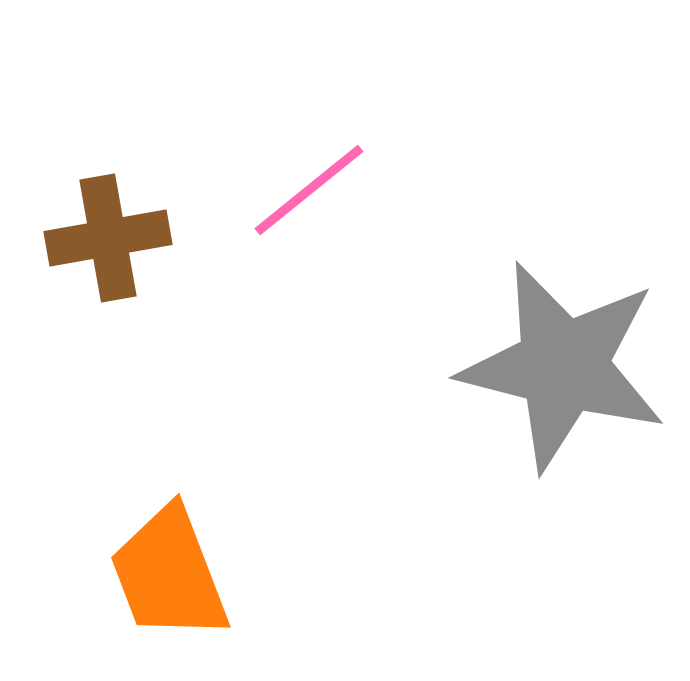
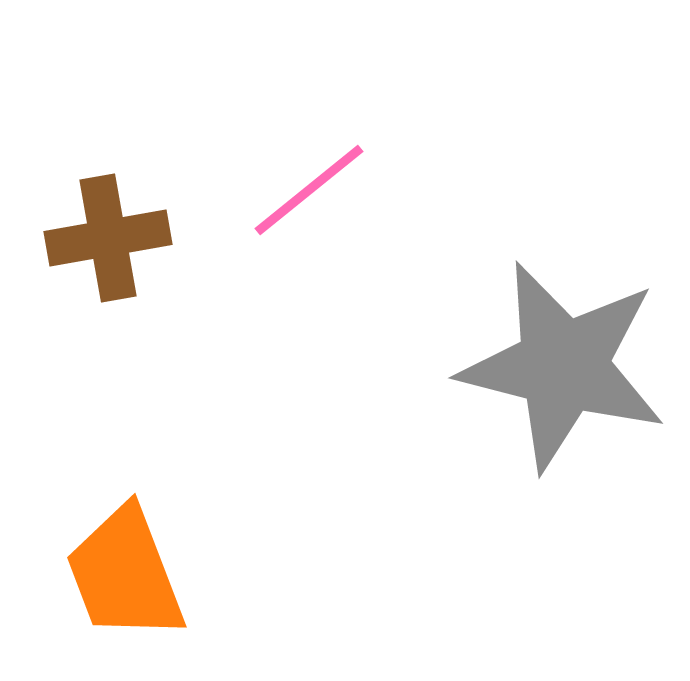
orange trapezoid: moved 44 px left
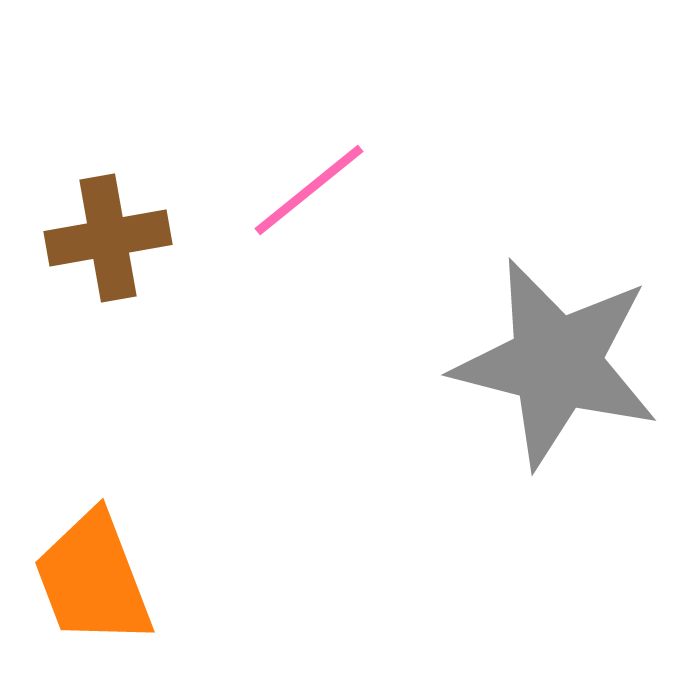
gray star: moved 7 px left, 3 px up
orange trapezoid: moved 32 px left, 5 px down
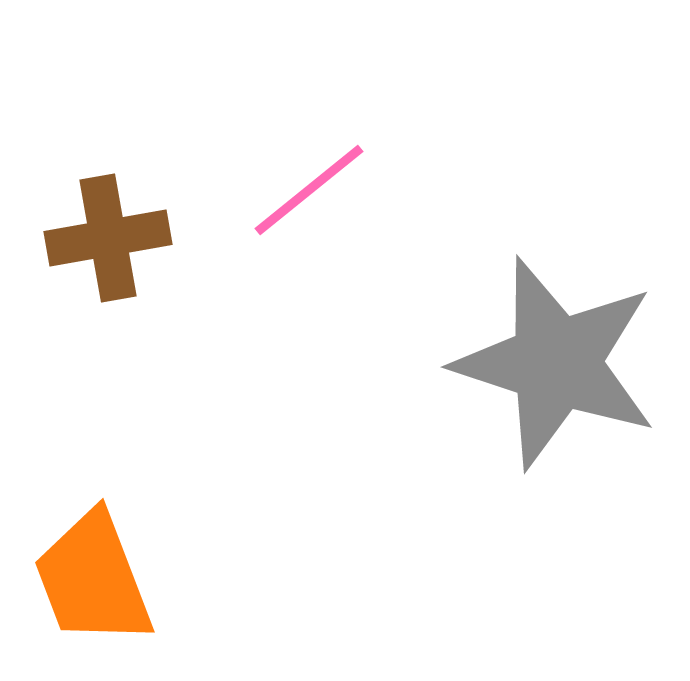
gray star: rotated 4 degrees clockwise
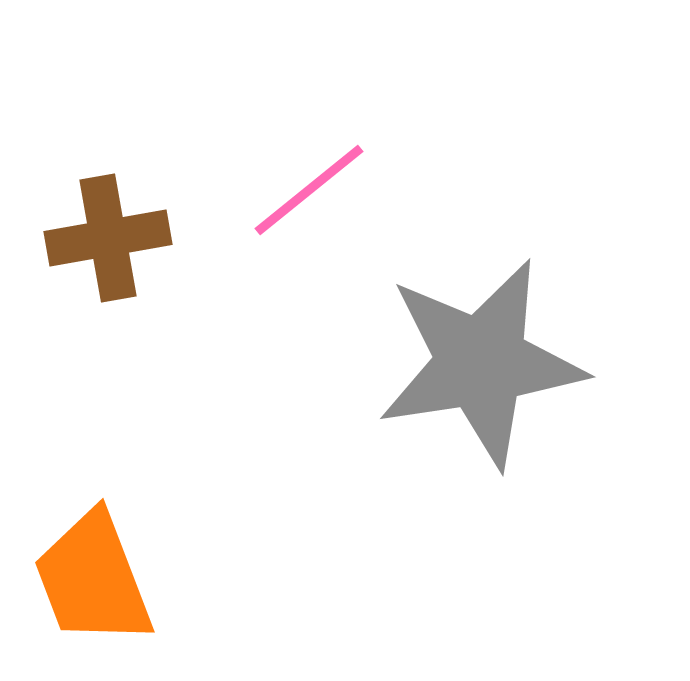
gray star: moved 75 px left; rotated 27 degrees counterclockwise
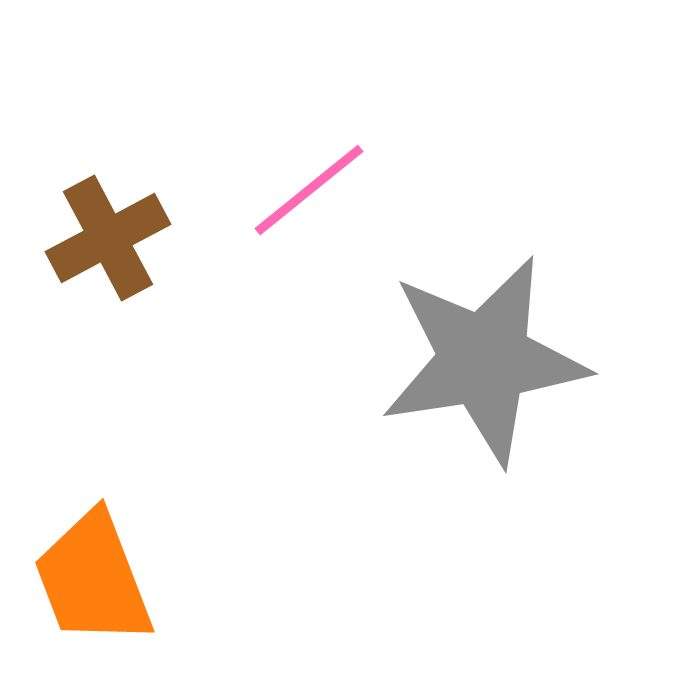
brown cross: rotated 18 degrees counterclockwise
gray star: moved 3 px right, 3 px up
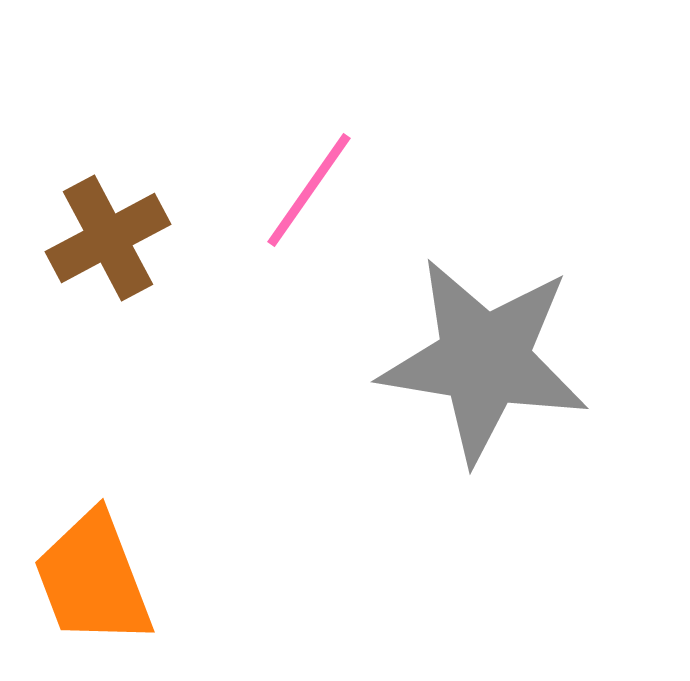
pink line: rotated 16 degrees counterclockwise
gray star: rotated 18 degrees clockwise
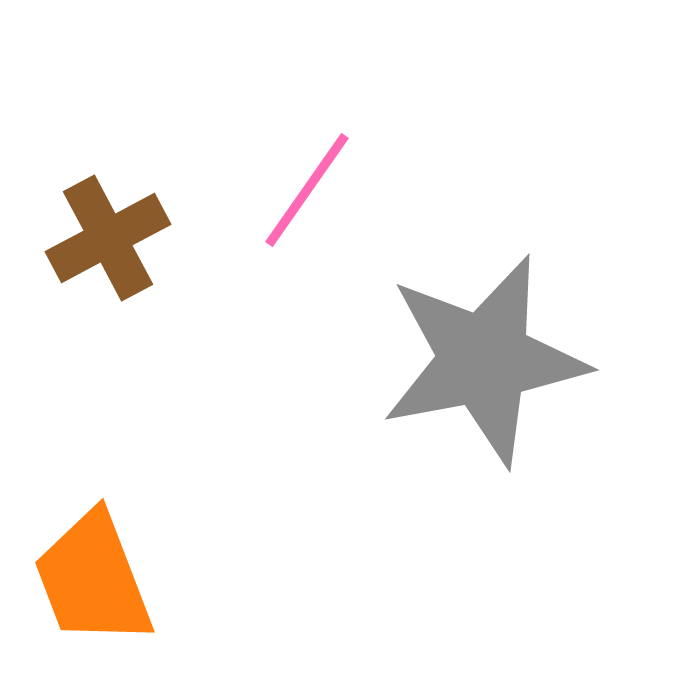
pink line: moved 2 px left
gray star: rotated 20 degrees counterclockwise
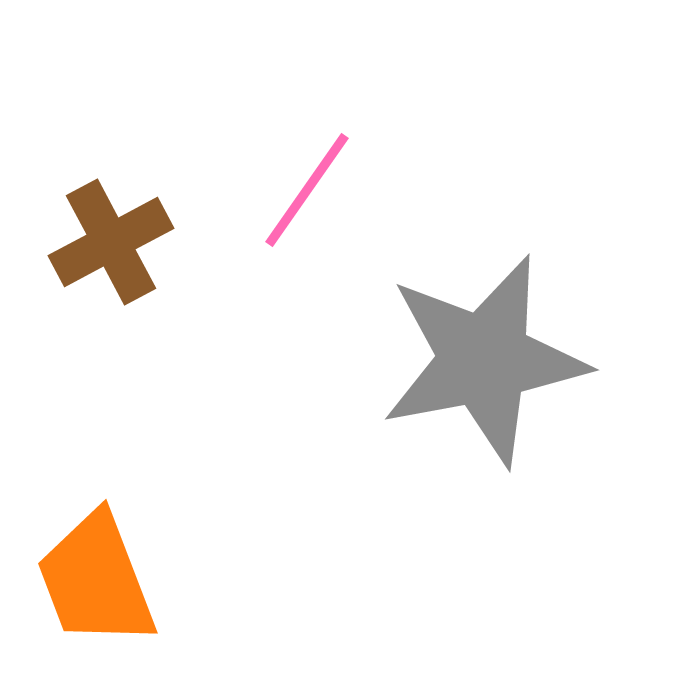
brown cross: moved 3 px right, 4 px down
orange trapezoid: moved 3 px right, 1 px down
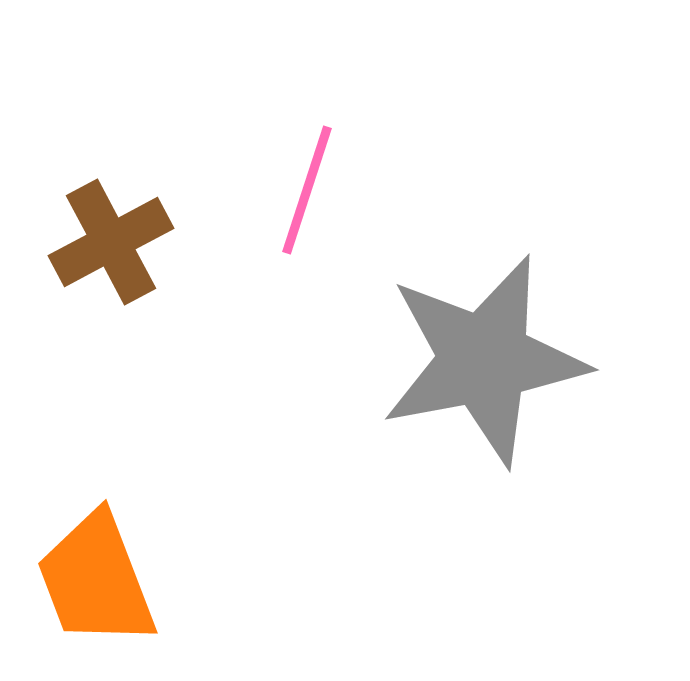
pink line: rotated 17 degrees counterclockwise
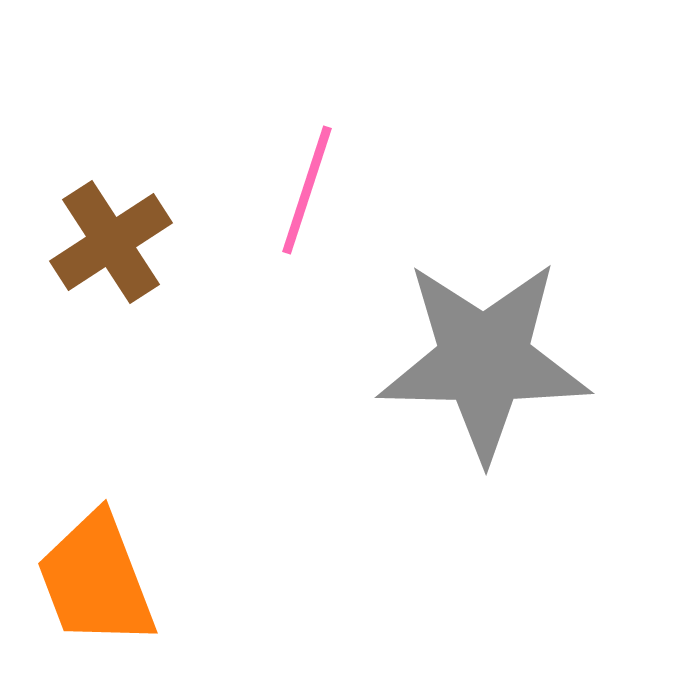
brown cross: rotated 5 degrees counterclockwise
gray star: rotated 12 degrees clockwise
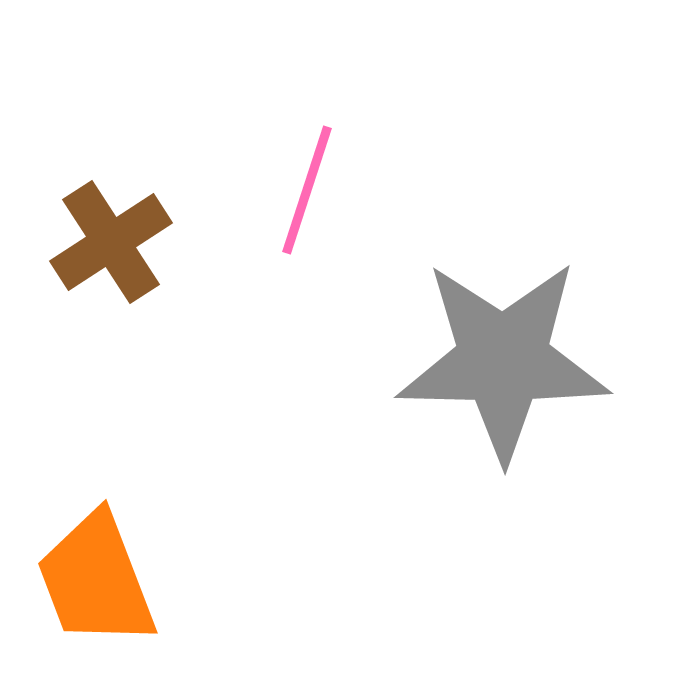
gray star: moved 19 px right
